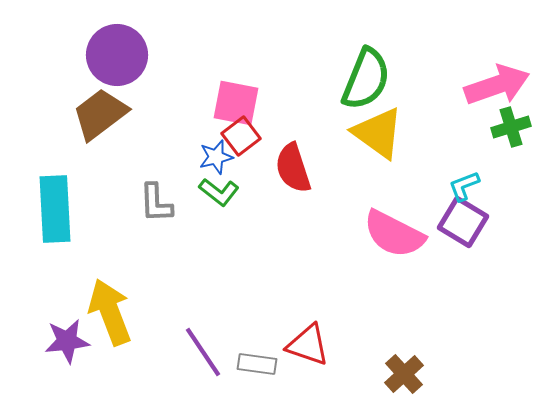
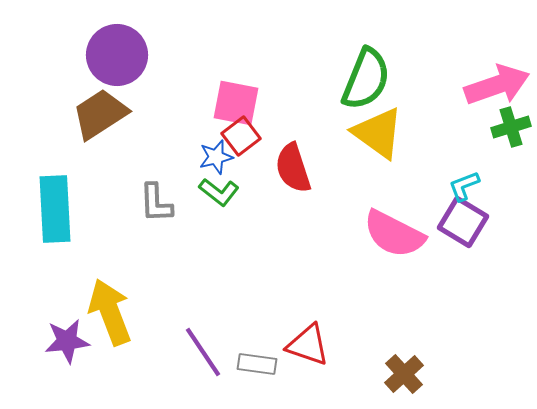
brown trapezoid: rotated 4 degrees clockwise
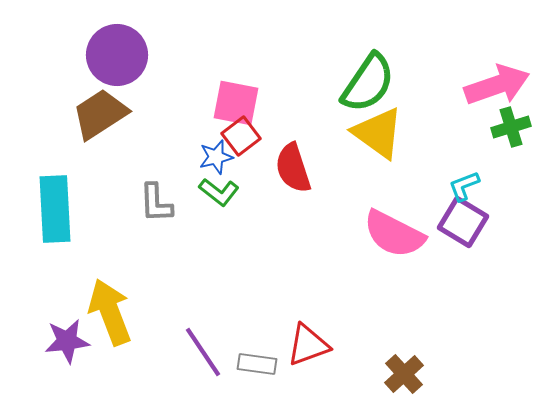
green semicircle: moved 2 px right, 4 px down; rotated 12 degrees clockwise
red triangle: rotated 39 degrees counterclockwise
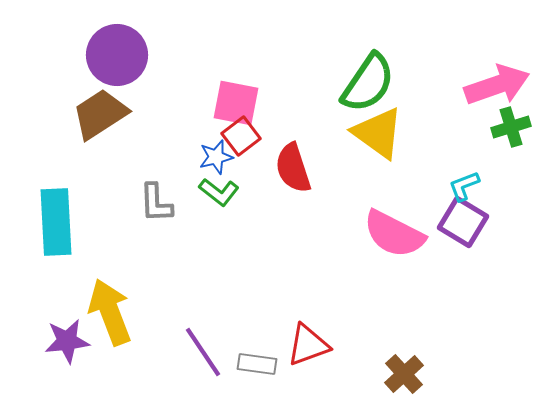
cyan rectangle: moved 1 px right, 13 px down
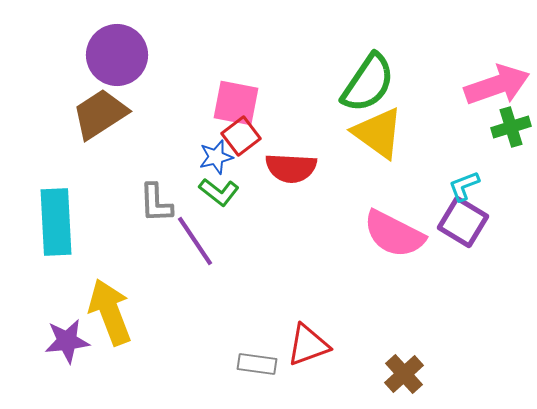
red semicircle: moved 2 px left; rotated 69 degrees counterclockwise
purple line: moved 8 px left, 111 px up
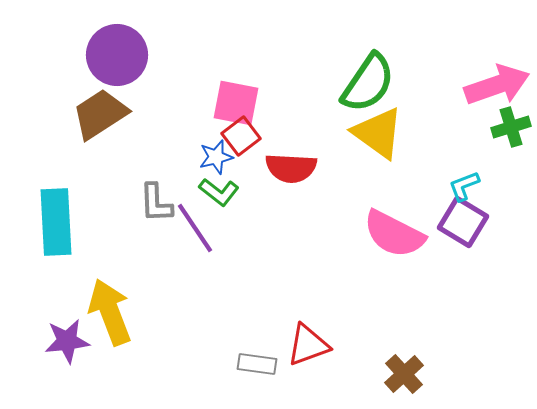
purple line: moved 13 px up
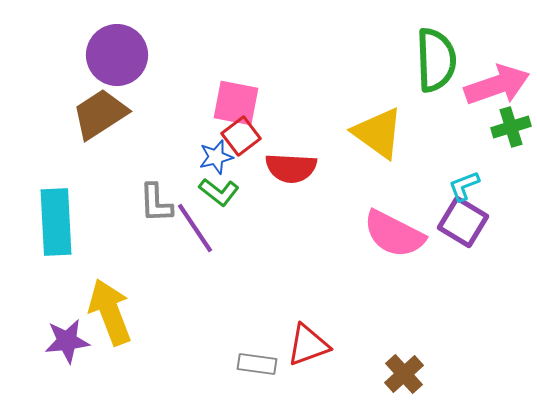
green semicircle: moved 68 px right, 23 px up; rotated 36 degrees counterclockwise
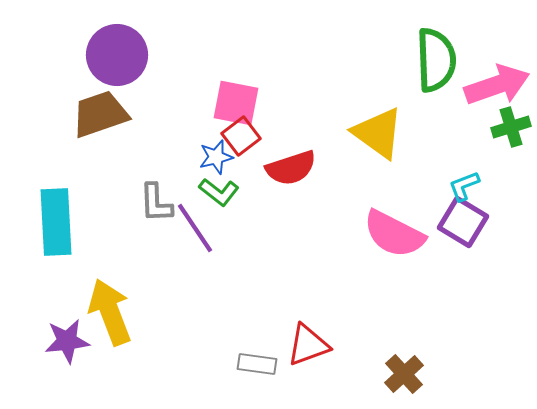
brown trapezoid: rotated 14 degrees clockwise
red semicircle: rotated 21 degrees counterclockwise
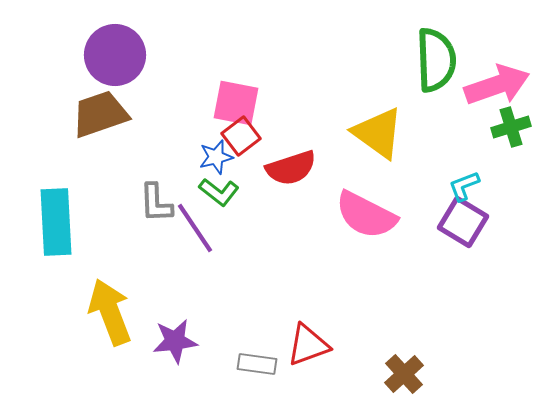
purple circle: moved 2 px left
pink semicircle: moved 28 px left, 19 px up
purple star: moved 108 px right
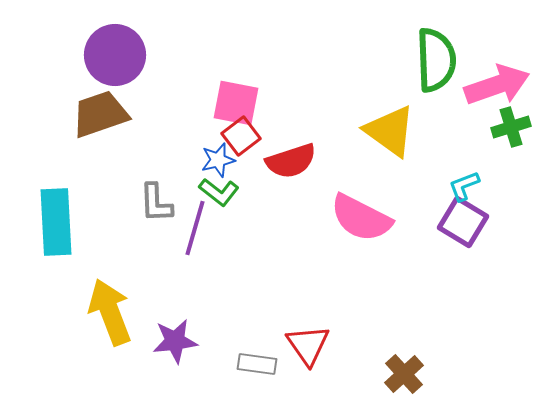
yellow triangle: moved 12 px right, 2 px up
blue star: moved 2 px right, 3 px down
red semicircle: moved 7 px up
pink semicircle: moved 5 px left, 3 px down
purple line: rotated 50 degrees clockwise
red triangle: rotated 45 degrees counterclockwise
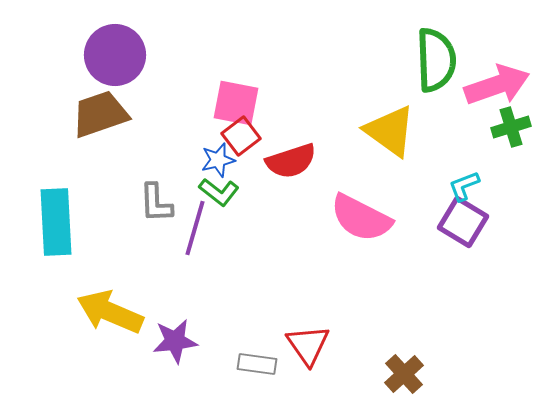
yellow arrow: rotated 46 degrees counterclockwise
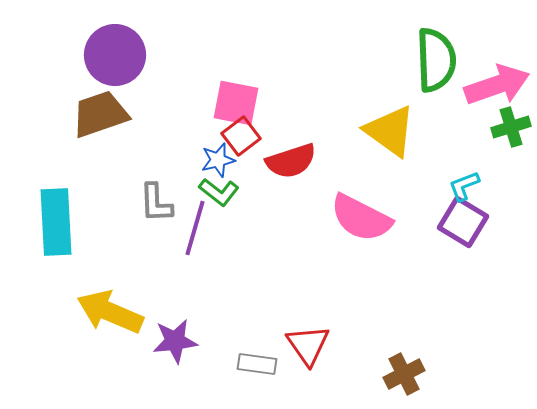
brown cross: rotated 15 degrees clockwise
